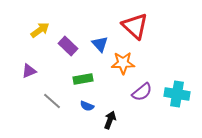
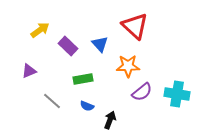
orange star: moved 5 px right, 3 px down
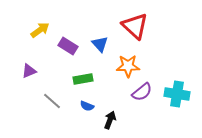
purple rectangle: rotated 12 degrees counterclockwise
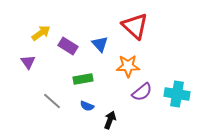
yellow arrow: moved 1 px right, 3 px down
purple triangle: moved 1 px left, 9 px up; rotated 42 degrees counterclockwise
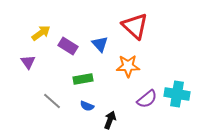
purple semicircle: moved 5 px right, 7 px down
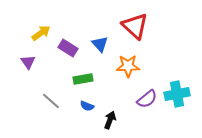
purple rectangle: moved 2 px down
cyan cross: rotated 20 degrees counterclockwise
gray line: moved 1 px left
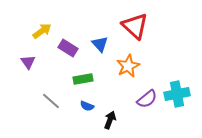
yellow arrow: moved 1 px right, 2 px up
orange star: rotated 25 degrees counterclockwise
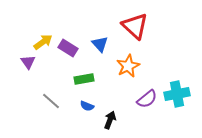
yellow arrow: moved 1 px right, 11 px down
green rectangle: moved 1 px right
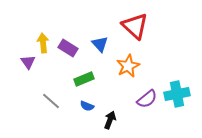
yellow arrow: moved 1 px down; rotated 60 degrees counterclockwise
green rectangle: rotated 12 degrees counterclockwise
